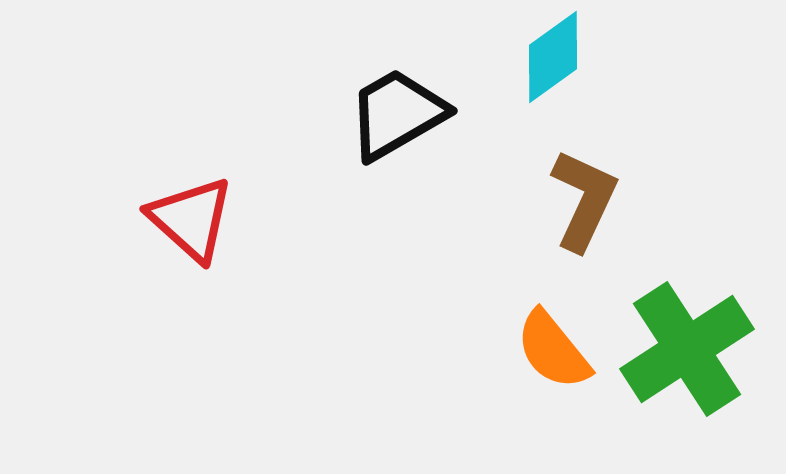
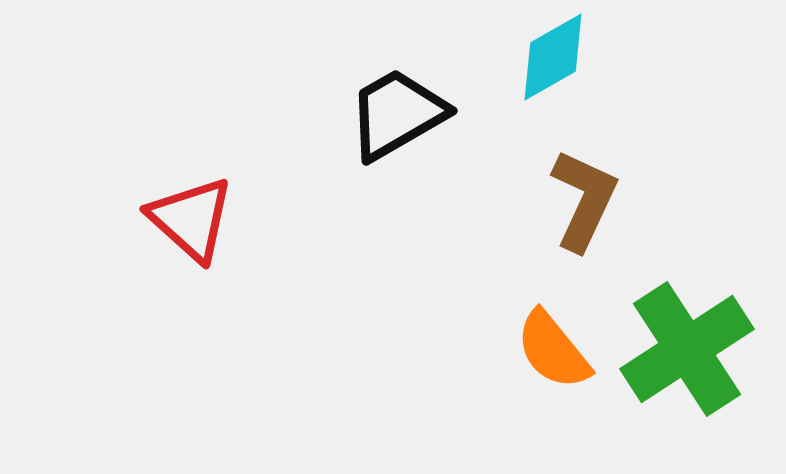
cyan diamond: rotated 6 degrees clockwise
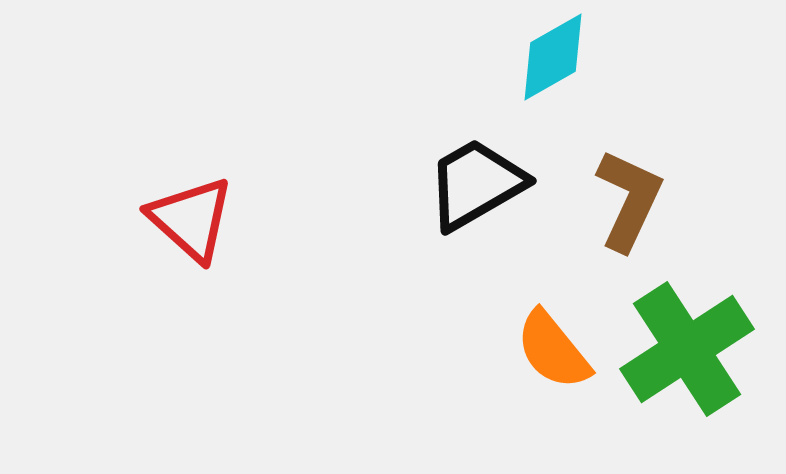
black trapezoid: moved 79 px right, 70 px down
brown L-shape: moved 45 px right
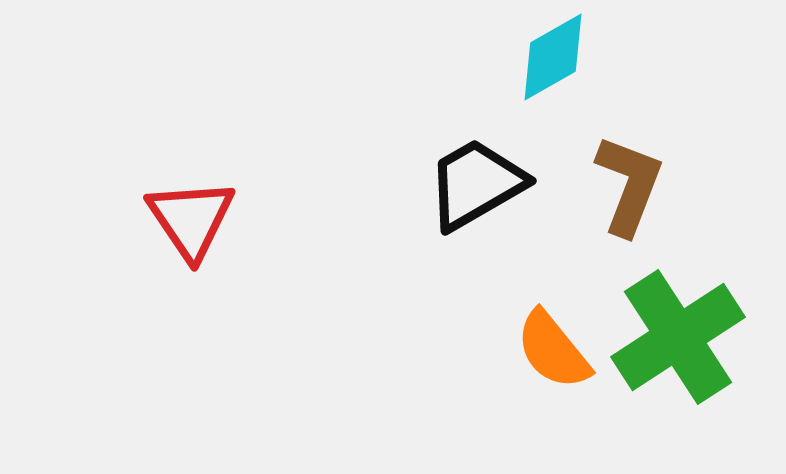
brown L-shape: moved 15 px up; rotated 4 degrees counterclockwise
red triangle: rotated 14 degrees clockwise
green cross: moved 9 px left, 12 px up
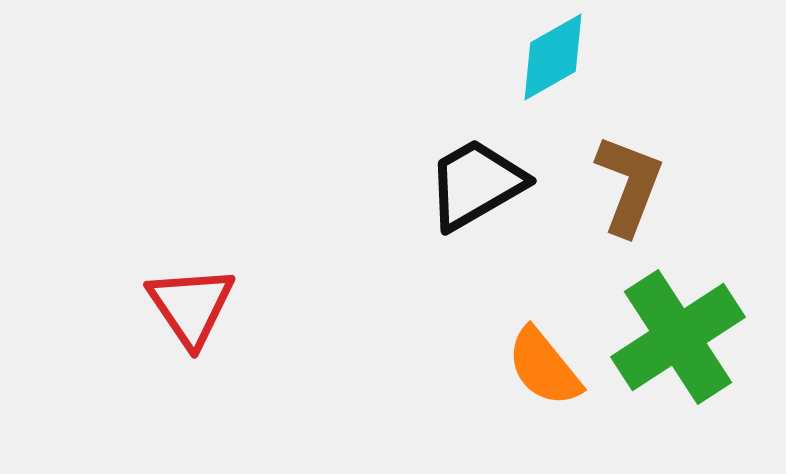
red triangle: moved 87 px down
orange semicircle: moved 9 px left, 17 px down
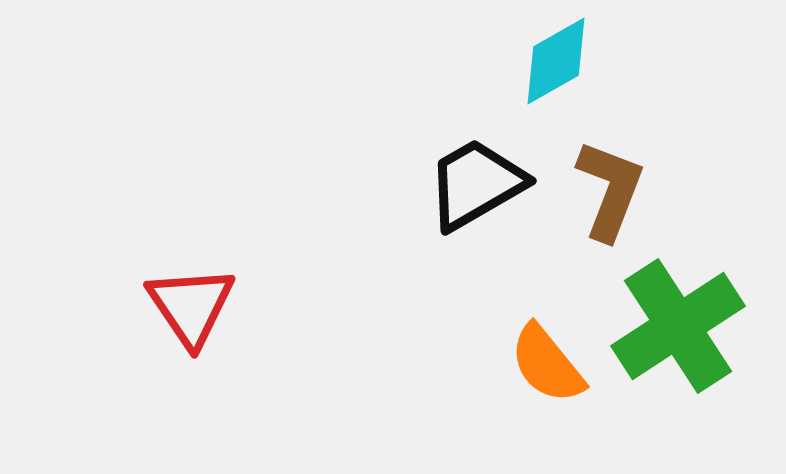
cyan diamond: moved 3 px right, 4 px down
brown L-shape: moved 19 px left, 5 px down
green cross: moved 11 px up
orange semicircle: moved 3 px right, 3 px up
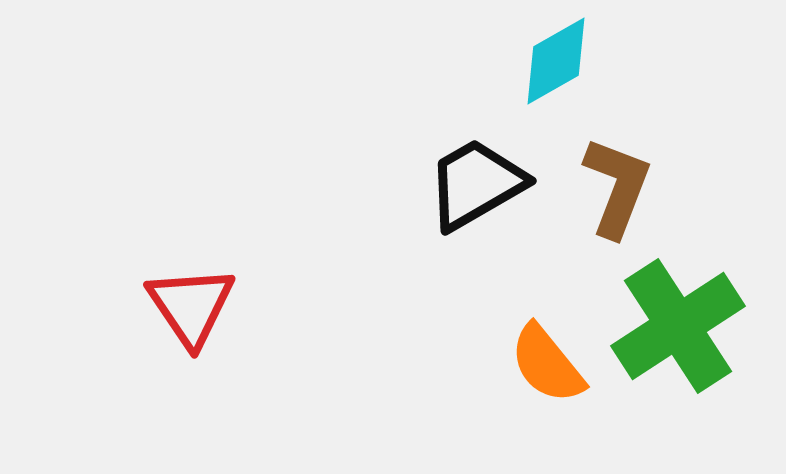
brown L-shape: moved 7 px right, 3 px up
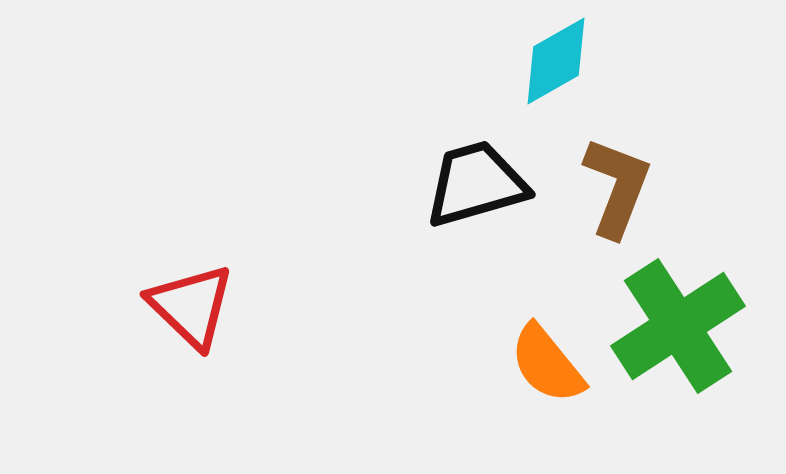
black trapezoid: rotated 14 degrees clockwise
red triangle: rotated 12 degrees counterclockwise
